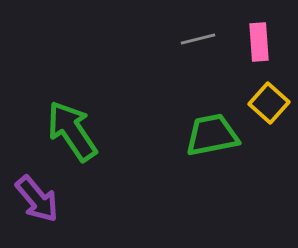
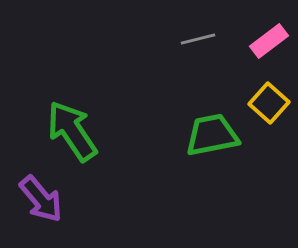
pink rectangle: moved 10 px right, 1 px up; rotated 57 degrees clockwise
purple arrow: moved 4 px right
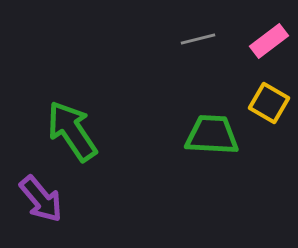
yellow square: rotated 12 degrees counterclockwise
green trapezoid: rotated 14 degrees clockwise
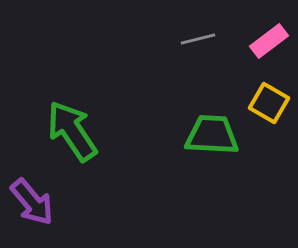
purple arrow: moved 9 px left, 3 px down
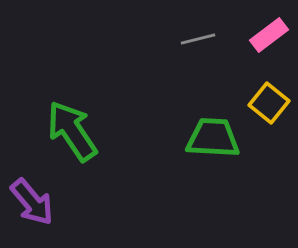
pink rectangle: moved 6 px up
yellow square: rotated 9 degrees clockwise
green trapezoid: moved 1 px right, 3 px down
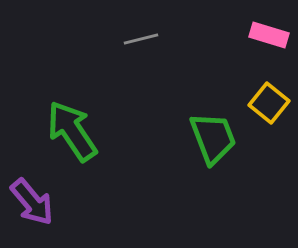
pink rectangle: rotated 54 degrees clockwise
gray line: moved 57 px left
green trapezoid: rotated 66 degrees clockwise
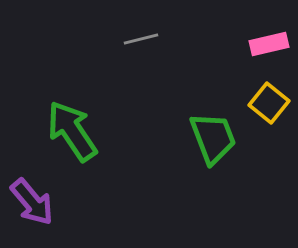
pink rectangle: moved 9 px down; rotated 30 degrees counterclockwise
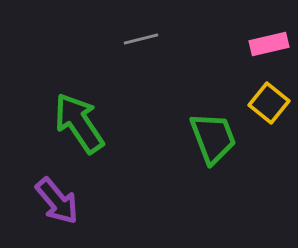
green arrow: moved 7 px right, 8 px up
purple arrow: moved 25 px right, 1 px up
